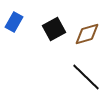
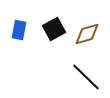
blue rectangle: moved 5 px right, 8 px down; rotated 18 degrees counterclockwise
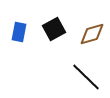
blue rectangle: moved 2 px down
brown diamond: moved 5 px right
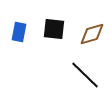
black square: rotated 35 degrees clockwise
black line: moved 1 px left, 2 px up
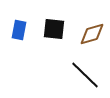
blue rectangle: moved 2 px up
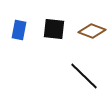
brown diamond: moved 3 px up; rotated 36 degrees clockwise
black line: moved 1 px left, 1 px down
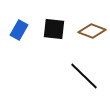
blue rectangle: rotated 18 degrees clockwise
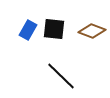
blue rectangle: moved 9 px right
black line: moved 23 px left
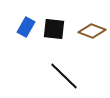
blue rectangle: moved 2 px left, 3 px up
black line: moved 3 px right
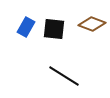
brown diamond: moved 7 px up
black line: rotated 12 degrees counterclockwise
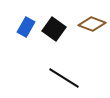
black square: rotated 30 degrees clockwise
black line: moved 2 px down
